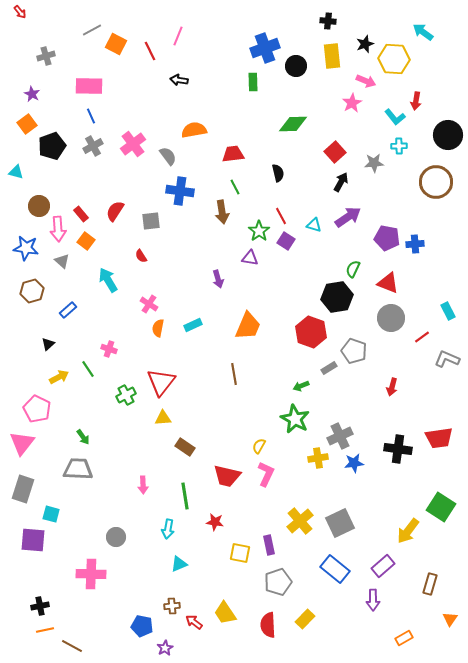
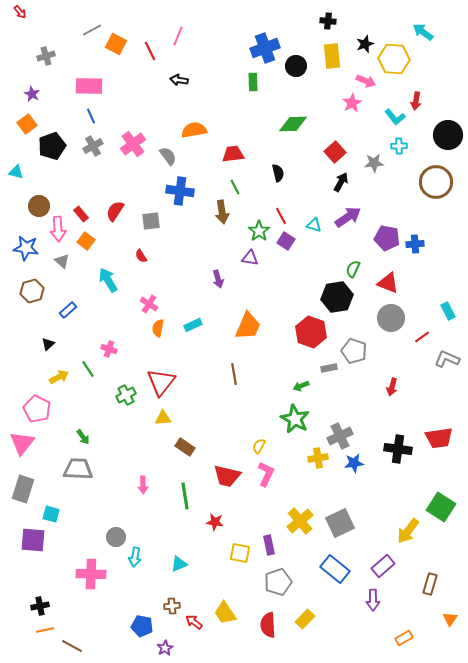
gray rectangle at (329, 368): rotated 21 degrees clockwise
cyan arrow at (168, 529): moved 33 px left, 28 px down
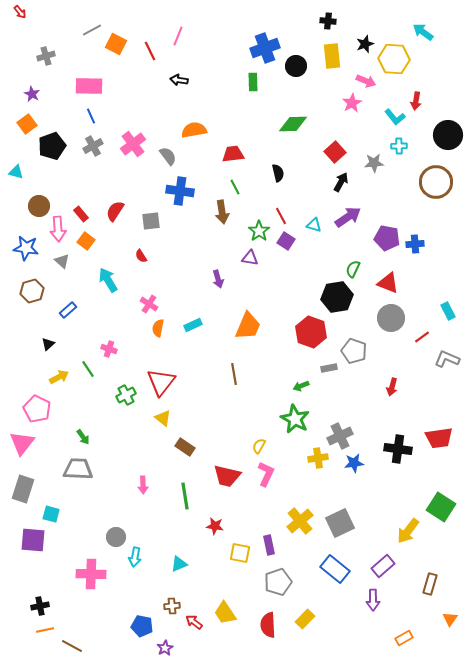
yellow triangle at (163, 418): rotated 42 degrees clockwise
red star at (215, 522): moved 4 px down
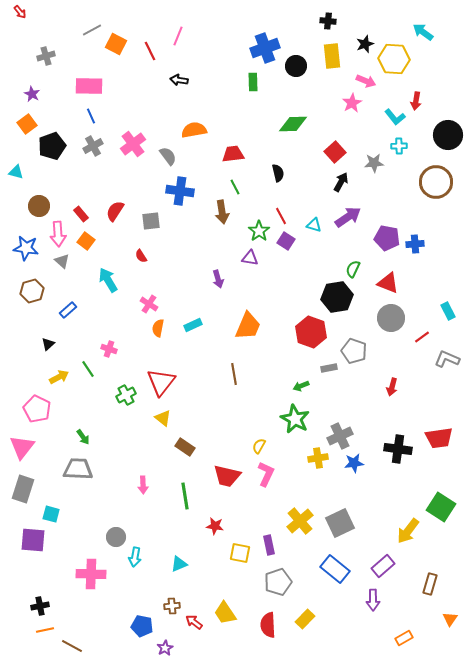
pink arrow at (58, 229): moved 5 px down
pink triangle at (22, 443): moved 4 px down
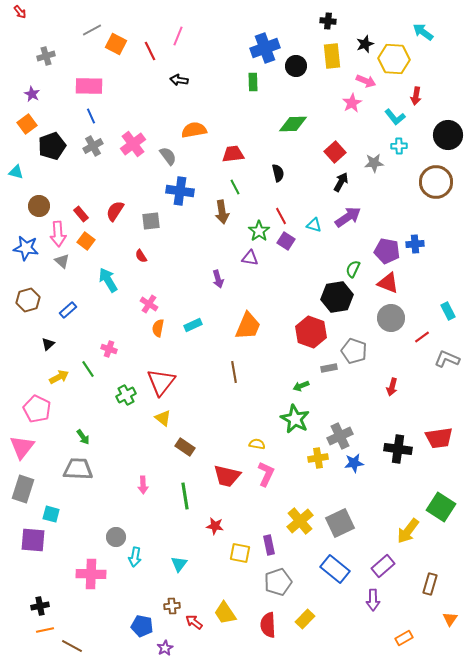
red arrow at (416, 101): moved 5 px up
purple pentagon at (387, 238): moved 13 px down
brown hexagon at (32, 291): moved 4 px left, 9 px down
brown line at (234, 374): moved 2 px up
yellow semicircle at (259, 446): moved 2 px left, 2 px up; rotated 70 degrees clockwise
cyan triangle at (179, 564): rotated 30 degrees counterclockwise
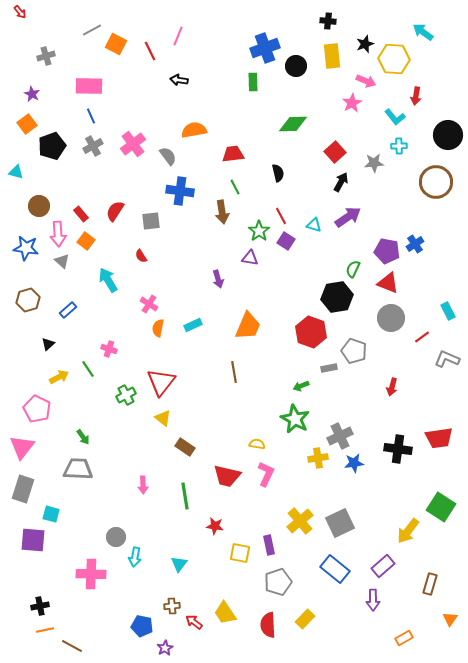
blue cross at (415, 244): rotated 30 degrees counterclockwise
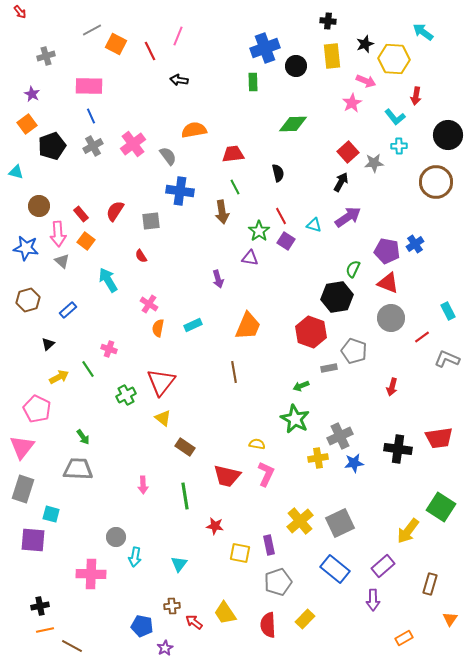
red square at (335, 152): moved 13 px right
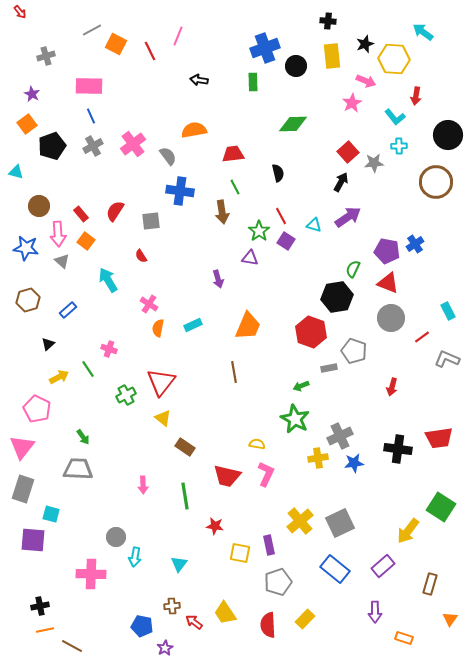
black arrow at (179, 80): moved 20 px right
purple arrow at (373, 600): moved 2 px right, 12 px down
orange rectangle at (404, 638): rotated 48 degrees clockwise
